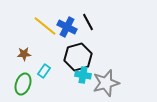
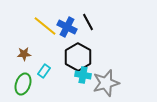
black hexagon: rotated 16 degrees counterclockwise
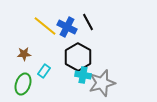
gray star: moved 4 px left
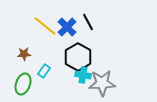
blue cross: rotated 18 degrees clockwise
gray star: rotated 12 degrees clockwise
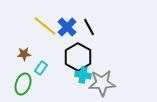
black line: moved 1 px right, 5 px down
cyan rectangle: moved 3 px left, 3 px up
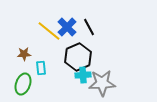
yellow line: moved 4 px right, 5 px down
black hexagon: rotated 8 degrees clockwise
cyan rectangle: rotated 40 degrees counterclockwise
cyan cross: rotated 14 degrees counterclockwise
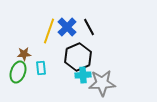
yellow line: rotated 70 degrees clockwise
green ellipse: moved 5 px left, 12 px up
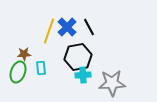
black hexagon: rotated 12 degrees clockwise
gray star: moved 10 px right
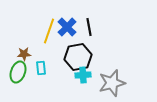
black line: rotated 18 degrees clockwise
gray star: rotated 12 degrees counterclockwise
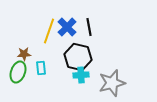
black hexagon: rotated 24 degrees clockwise
cyan cross: moved 2 px left
